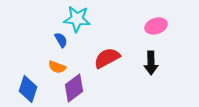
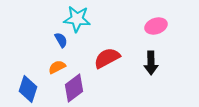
orange semicircle: rotated 132 degrees clockwise
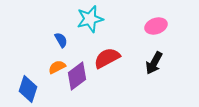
cyan star: moved 13 px right; rotated 20 degrees counterclockwise
black arrow: moved 3 px right; rotated 30 degrees clockwise
purple diamond: moved 3 px right, 12 px up
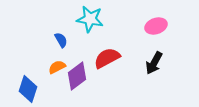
cyan star: rotated 24 degrees clockwise
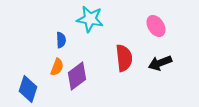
pink ellipse: rotated 75 degrees clockwise
blue semicircle: rotated 28 degrees clockwise
red semicircle: moved 17 px right; rotated 112 degrees clockwise
black arrow: moved 6 px right; rotated 40 degrees clockwise
orange semicircle: rotated 138 degrees clockwise
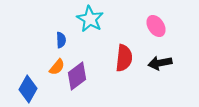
cyan star: rotated 20 degrees clockwise
red semicircle: rotated 12 degrees clockwise
black arrow: rotated 10 degrees clockwise
orange semicircle: rotated 18 degrees clockwise
blue diamond: rotated 12 degrees clockwise
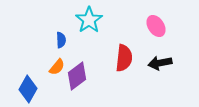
cyan star: moved 1 px left, 1 px down; rotated 8 degrees clockwise
